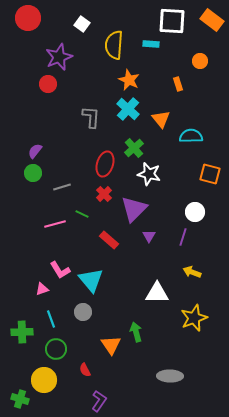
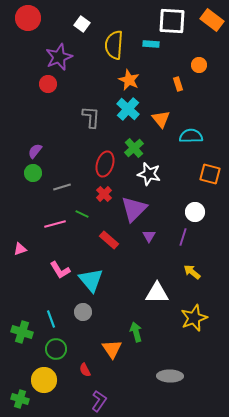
orange circle at (200, 61): moved 1 px left, 4 px down
yellow arrow at (192, 272): rotated 18 degrees clockwise
pink triangle at (42, 289): moved 22 px left, 40 px up
green cross at (22, 332): rotated 20 degrees clockwise
orange triangle at (111, 345): moved 1 px right, 4 px down
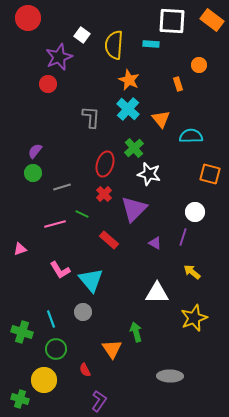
white square at (82, 24): moved 11 px down
purple triangle at (149, 236): moved 6 px right, 7 px down; rotated 32 degrees counterclockwise
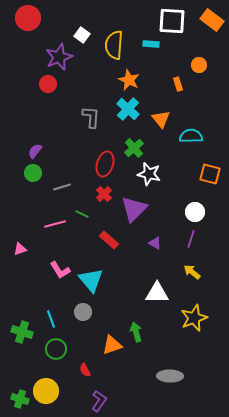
purple line at (183, 237): moved 8 px right, 2 px down
orange triangle at (112, 349): moved 4 px up; rotated 45 degrees clockwise
yellow circle at (44, 380): moved 2 px right, 11 px down
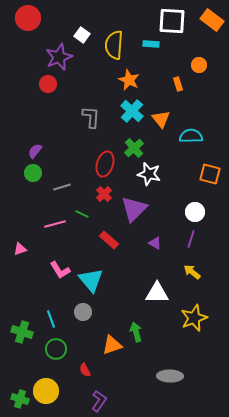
cyan cross at (128, 109): moved 4 px right, 2 px down
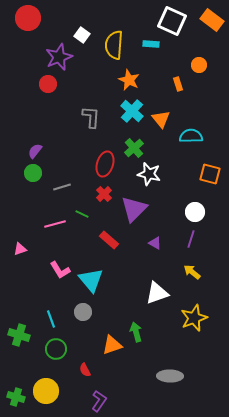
white square at (172, 21): rotated 20 degrees clockwise
white triangle at (157, 293): rotated 20 degrees counterclockwise
green cross at (22, 332): moved 3 px left, 3 px down
green cross at (20, 399): moved 4 px left, 2 px up
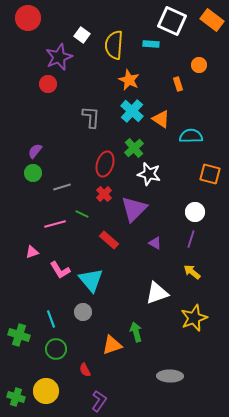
orange triangle at (161, 119): rotated 18 degrees counterclockwise
pink triangle at (20, 249): moved 12 px right, 3 px down
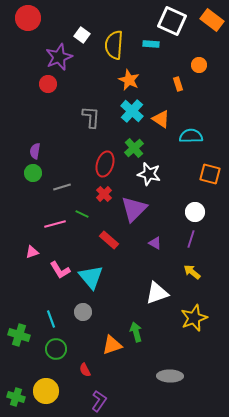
purple semicircle at (35, 151): rotated 28 degrees counterclockwise
cyan triangle at (91, 280): moved 3 px up
